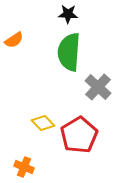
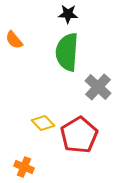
orange semicircle: rotated 84 degrees clockwise
green semicircle: moved 2 px left
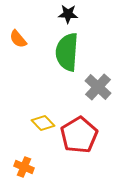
orange semicircle: moved 4 px right, 1 px up
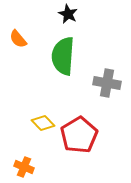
black star: rotated 24 degrees clockwise
green semicircle: moved 4 px left, 4 px down
gray cross: moved 9 px right, 4 px up; rotated 32 degrees counterclockwise
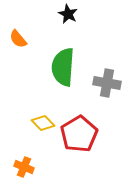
green semicircle: moved 11 px down
red pentagon: moved 1 px up
